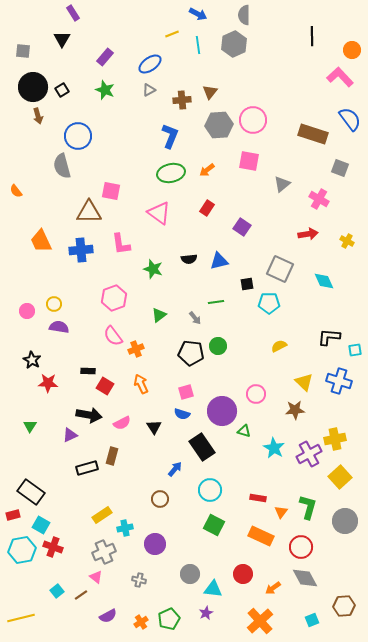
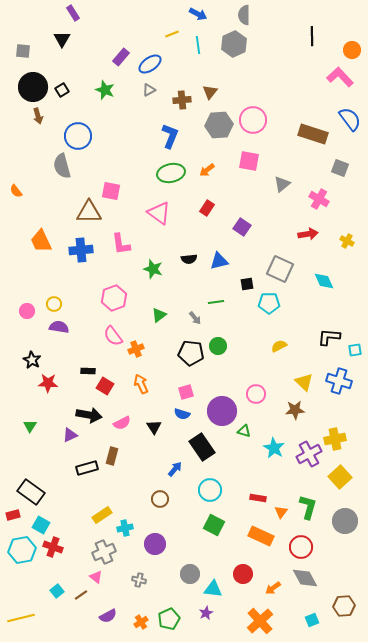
purple rectangle at (105, 57): moved 16 px right
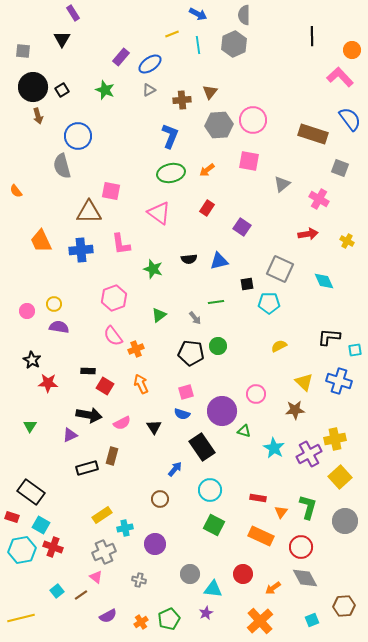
red rectangle at (13, 515): moved 1 px left, 2 px down; rotated 32 degrees clockwise
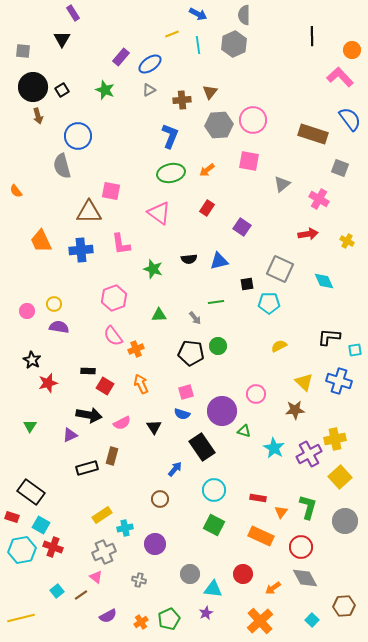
green triangle at (159, 315): rotated 35 degrees clockwise
red star at (48, 383): rotated 18 degrees counterclockwise
cyan circle at (210, 490): moved 4 px right
cyan square at (312, 620): rotated 24 degrees counterclockwise
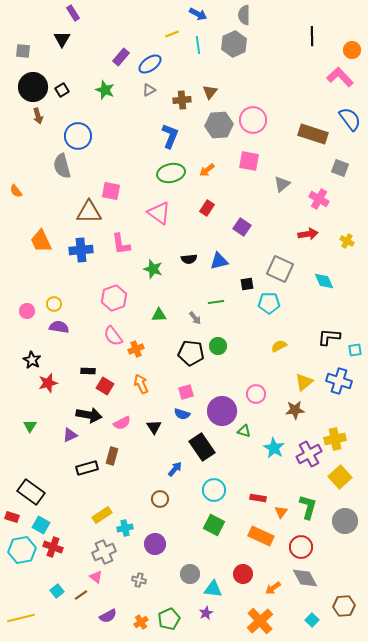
yellow triangle at (304, 382): rotated 36 degrees clockwise
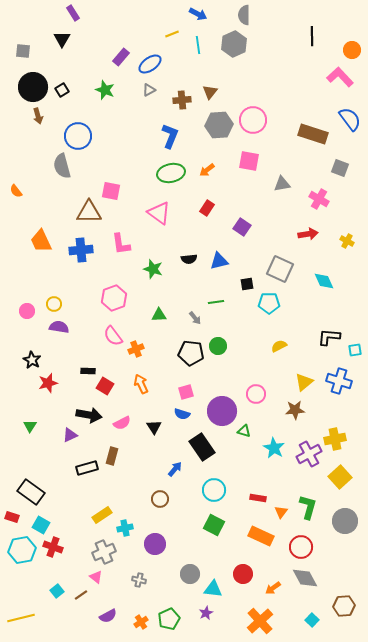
gray triangle at (282, 184): rotated 30 degrees clockwise
